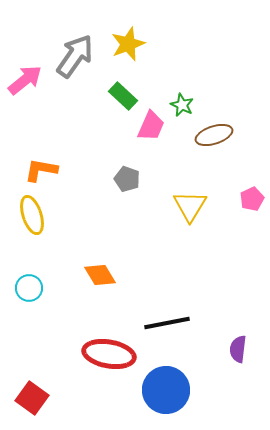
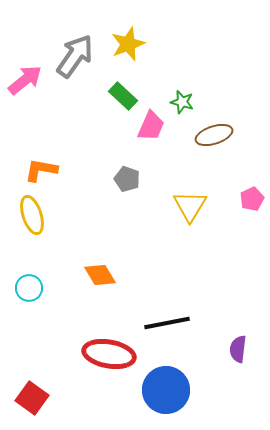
green star: moved 3 px up; rotated 10 degrees counterclockwise
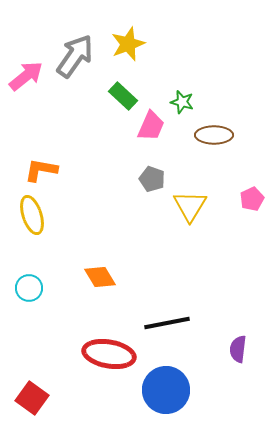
pink arrow: moved 1 px right, 4 px up
brown ellipse: rotated 18 degrees clockwise
gray pentagon: moved 25 px right
orange diamond: moved 2 px down
